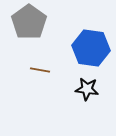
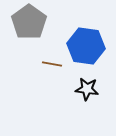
blue hexagon: moved 5 px left, 2 px up
brown line: moved 12 px right, 6 px up
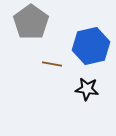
gray pentagon: moved 2 px right
blue hexagon: moved 5 px right; rotated 21 degrees counterclockwise
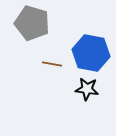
gray pentagon: moved 1 px right, 1 px down; rotated 20 degrees counterclockwise
blue hexagon: moved 7 px down; rotated 24 degrees clockwise
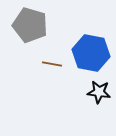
gray pentagon: moved 2 px left, 2 px down
black star: moved 12 px right, 3 px down
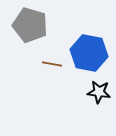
blue hexagon: moved 2 px left
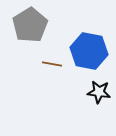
gray pentagon: rotated 24 degrees clockwise
blue hexagon: moved 2 px up
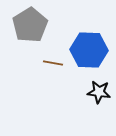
blue hexagon: moved 1 px up; rotated 9 degrees counterclockwise
brown line: moved 1 px right, 1 px up
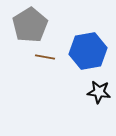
blue hexagon: moved 1 px left, 1 px down; rotated 12 degrees counterclockwise
brown line: moved 8 px left, 6 px up
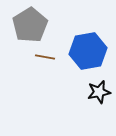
black star: rotated 20 degrees counterclockwise
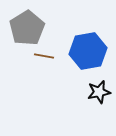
gray pentagon: moved 3 px left, 3 px down
brown line: moved 1 px left, 1 px up
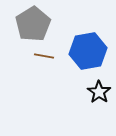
gray pentagon: moved 6 px right, 4 px up
black star: rotated 25 degrees counterclockwise
